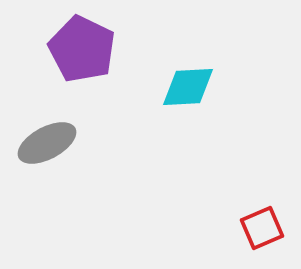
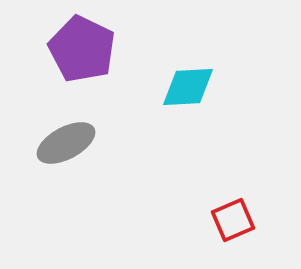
gray ellipse: moved 19 px right
red square: moved 29 px left, 8 px up
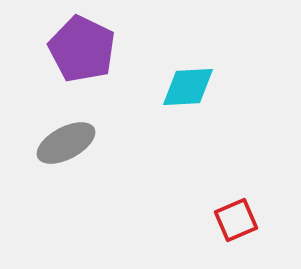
red square: moved 3 px right
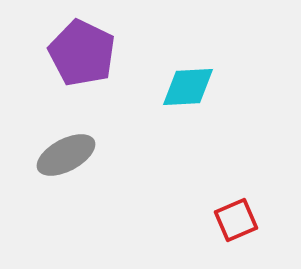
purple pentagon: moved 4 px down
gray ellipse: moved 12 px down
